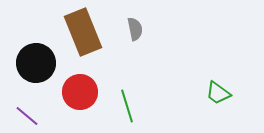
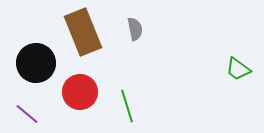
green trapezoid: moved 20 px right, 24 px up
purple line: moved 2 px up
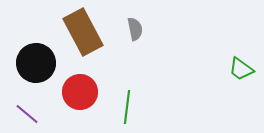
brown rectangle: rotated 6 degrees counterclockwise
green trapezoid: moved 3 px right
green line: moved 1 px down; rotated 24 degrees clockwise
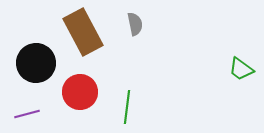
gray semicircle: moved 5 px up
purple line: rotated 55 degrees counterclockwise
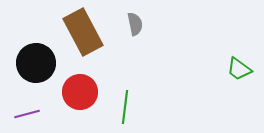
green trapezoid: moved 2 px left
green line: moved 2 px left
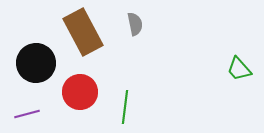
green trapezoid: rotated 12 degrees clockwise
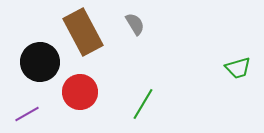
gray semicircle: rotated 20 degrees counterclockwise
black circle: moved 4 px right, 1 px up
green trapezoid: moved 1 px left, 1 px up; rotated 64 degrees counterclockwise
green line: moved 18 px right, 3 px up; rotated 24 degrees clockwise
purple line: rotated 15 degrees counterclockwise
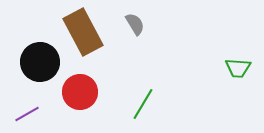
green trapezoid: rotated 20 degrees clockwise
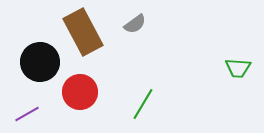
gray semicircle: rotated 85 degrees clockwise
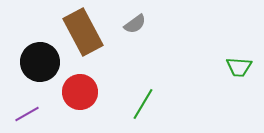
green trapezoid: moved 1 px right, 1 px up
